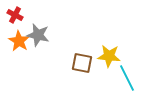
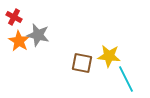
red cross: moved 1 px left, 2 px down
cyan line: moved 1 px left, 1 px down
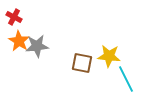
gray star: moved 1 px left, 11 px down; rotated 20 degrees counterclockwise
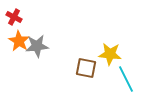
yellow star: moved 1 px right, 2 px up
brown square: moved 4 px right, 5 px down
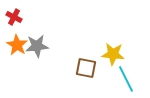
orange star: moved 2 px left, 4 px down
yellow star: moved 3 px right
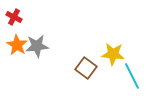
brown square: rotated 25 degrees clockwise
cyan line: moved 6 px right, 3 px up
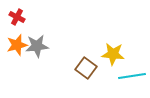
red cross: moved 3 px right
orange star: rotated 25 degrees clockwise
cyan line: rotated 72 degrees counterclockwise
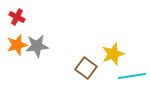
yellow star: rotated 25 degrees counterclockwise
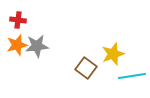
red cross: moved 1 px right, 3 px down; rotated 21 degrees counterclockwise
